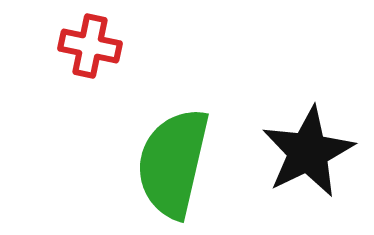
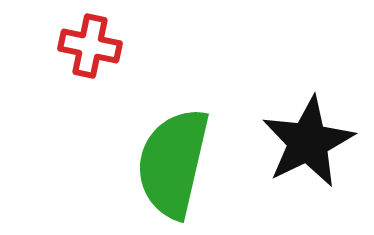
black star: moved 10 px up
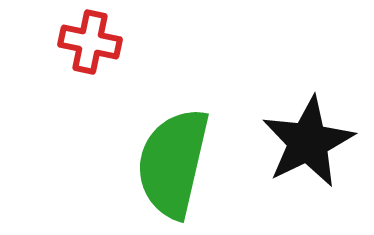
red cross: moved 4 px up
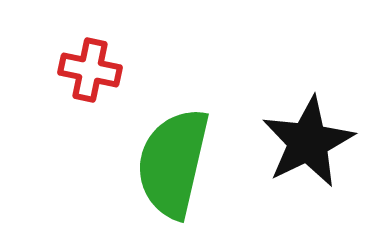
red cross: moved 28 px down
